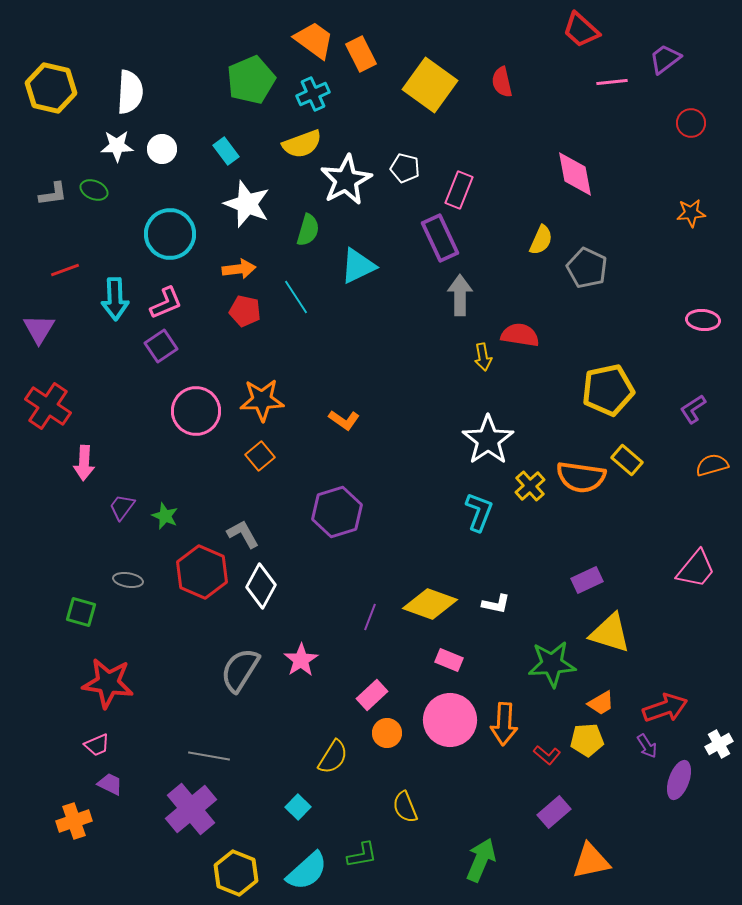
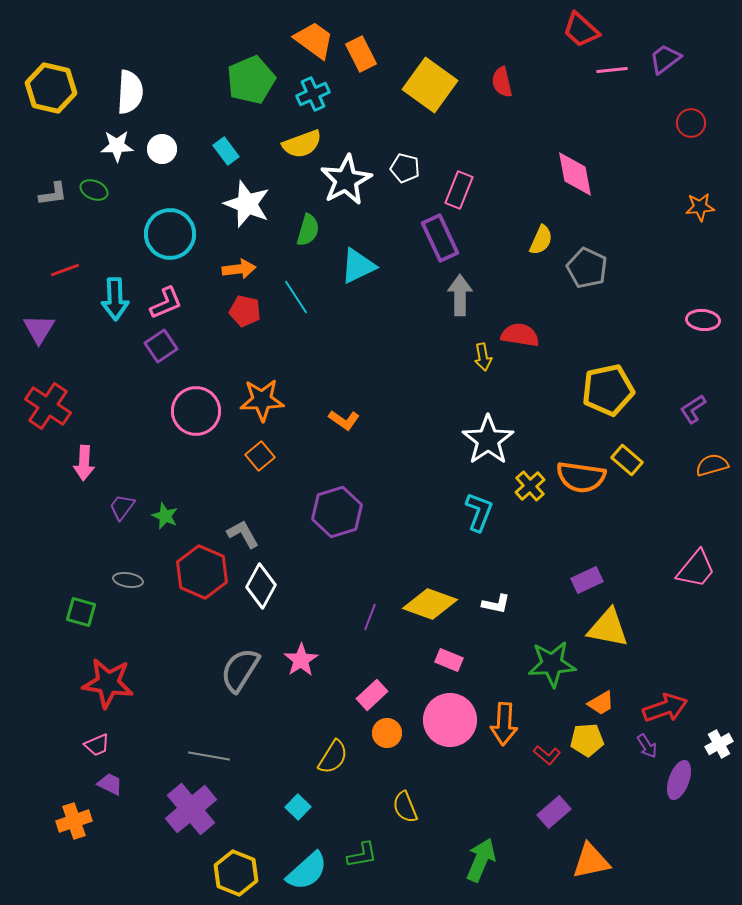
pink line at (612, 82): moved 12 px up
orange star at (691, 213): moved 9 px right, 6 px up
yellow triangle at (610, 633): moved 2 px left, 5 px up; rotated 6 degrees counterclockwise
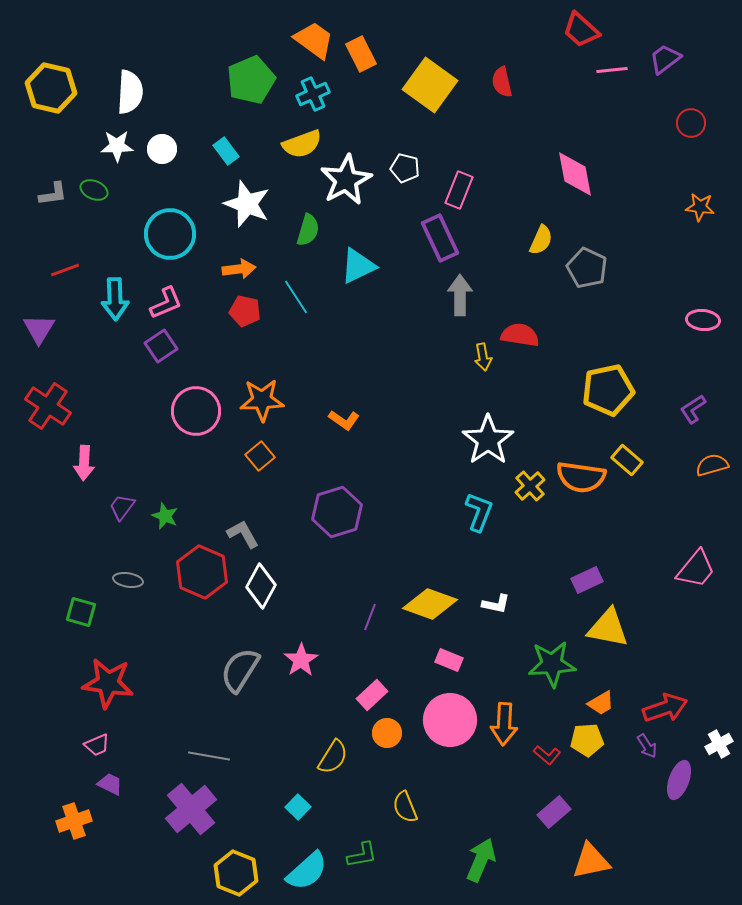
orange star at (700, 207): rotated 12 degrees clockwise
